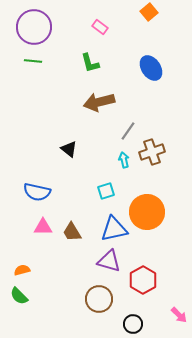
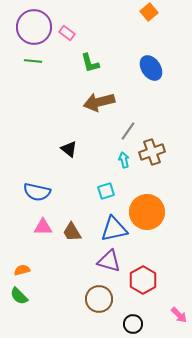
pink rectangle: moved 33 px left, 6 px down
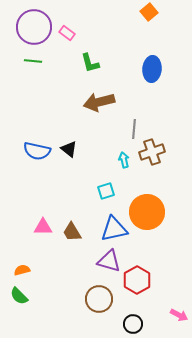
blue ellipse: moved 1 px right, 1 px down; rotated 40 degrees clockwise
gray line: moved 6 px right, 2 px up; rotated 30 degrees counterclockwise
blue semicircle: moved 41 px up
red hexagon: moved 6 px left
pink arrow: rotated 18 degrees counterclockwise
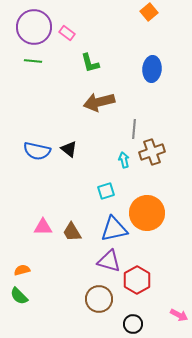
orange circle: moved 1 px down
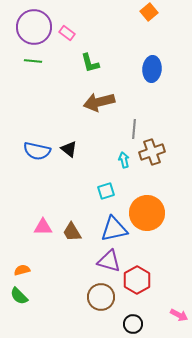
brown circle: moved 2 px right, 2 px up
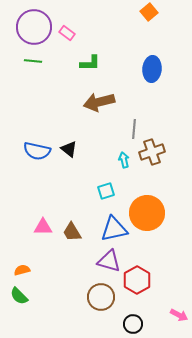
green L-shape: rotated 75 degrees counterclockwise
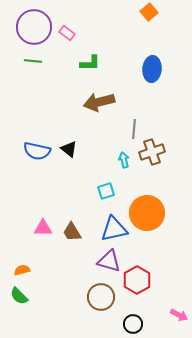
pink triangle: moved 1 px down
